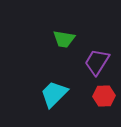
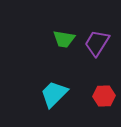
purple trapezoid: moved 19 px up
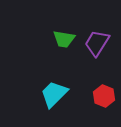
red hexagon: rotated 25 degrees clockwise
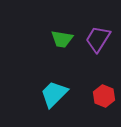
green trapezoid: moved 2 px left
purple trapezoid: moved 1 px right, 4 px up
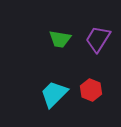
green trapezoid: moved 2 px left
red hexagon: moved 13 px left, 6 px up
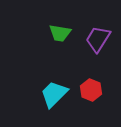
green trapezoid: moved 6 px up
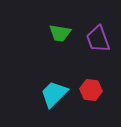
purple trapezoid: rotated 52 degrees counterclockwise
red hexagon: rotated 15 degrees counterclockwise
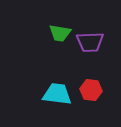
purple trapezoid: moved 8 px left, 3 px down; rotated 72 degrees counterclockwise
cyan trapezoid: moved 3 px right; rotated 52 degrees clockwise
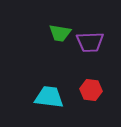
cyan trapezoid: moved 8 px left, 3 px down
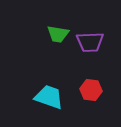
green trapezoid: moved 2 px left, 1 px down
cyan trapezoid: rotated 12 degrees clockwise
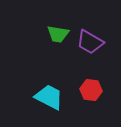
purple trapezoid: rotated 32 degrees clockwise
cyan trapezoid: rotated 8 degrees clockwise
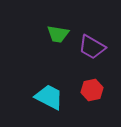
purple trapezoid: moved 2 px right, 5 px down
red hexagon: moved 1 px right; rotated 20 degrees counterclockwise
